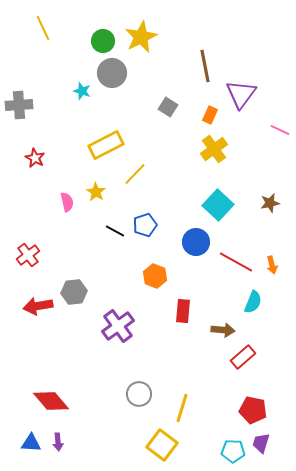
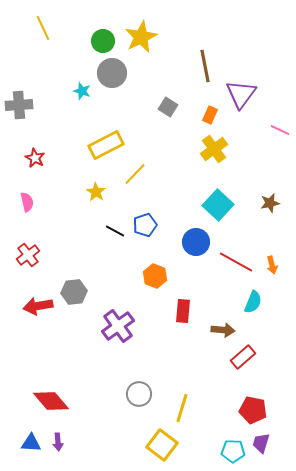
pink semicircle at (67, 202): moved 40 px left
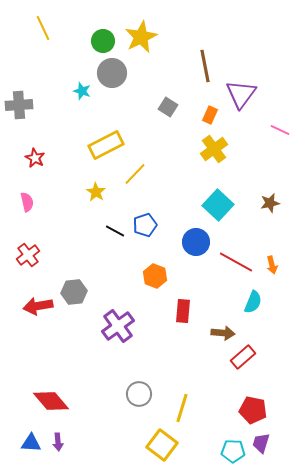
brown arrow at (223, 330): moved 3 px down
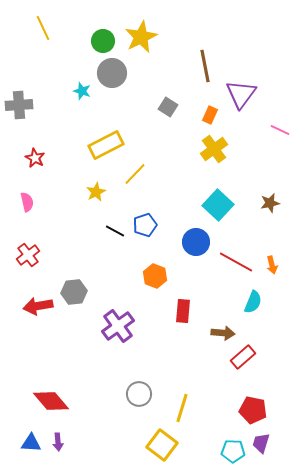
yellow star at (96, 192): rotated 12 degrees clockwise
